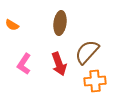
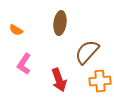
orange semicircle: moved 4 px right, 5 px down
red arrow: moved 16 px down
orange cross: moved 5 px right
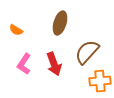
brown ellipse: rotated 10 degrees clockwise
red arrow: moved 5 px left, 16 px up
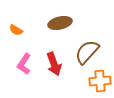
brown ellipse: rotated 60 degrees clockwise
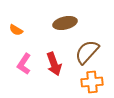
brown ellipse: moved 5 px right
orange cross: moved 8 px left, 1 px down
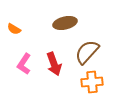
orange semicircle: moved 2 px left, 1 px up
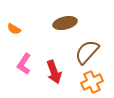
red arrow: moved 8 px down
orange cross: rotated 20 degrees counterclockwise
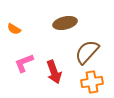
pink L-shape: moved 1 px up; rotated 35 degrees clockwise
orange cross: rotated 15 degrees clockwise
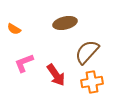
red arrow: moved 2 px right, 3 px down; rotated 15 degrees counterclockwise
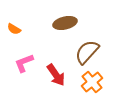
orange cross: rotated 30 degrees counterclockwise
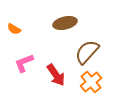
orange cross: moved 1 px left
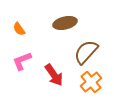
orange semicircle: moved 5 px right; rotated 24 degrees clockwise
brown semicircle: moved 1 px left
pink L-shape: moved 2 px left, 2 px up
red arrow: moved 2 px left
